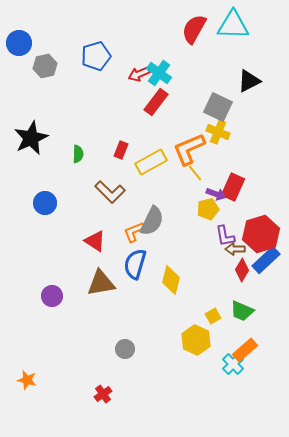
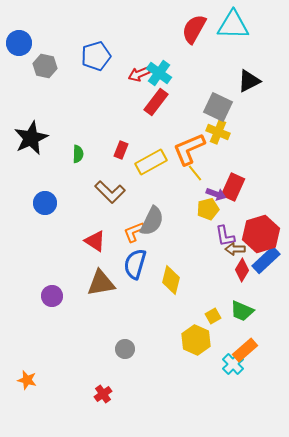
gray hexagon at (45, 66): rotated 25 degrees clockwise
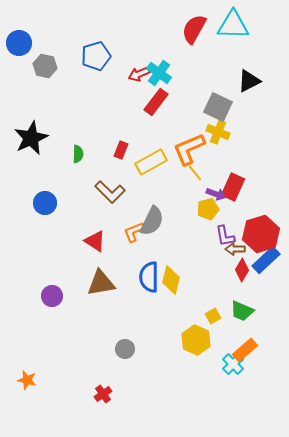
blue semicircle at (135, 264): moved 14 px right, 13 px down; rotated 16 degrees counterclockwise
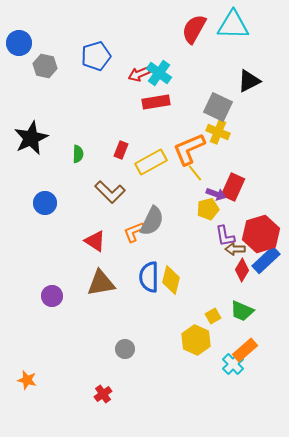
red rectangle at (156, 102): rotated 44 degrees clockwise
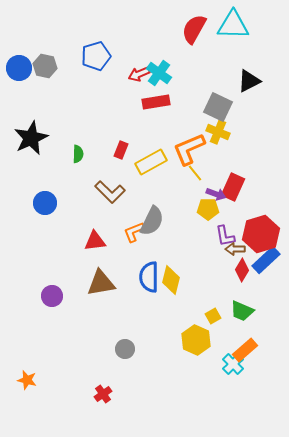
blue circle at (19, 43): moved 25 px down
yellow pentagon at (208, 209): rotated 15 degrees clockwise
red triangle at (95, 241): rotated 40 degrees counterclockwise
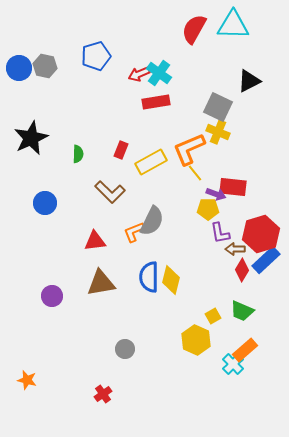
red rectangle at (233, 187): rotated 72 degrees clockwise
purple L-shape at (225, 236): moved 5 px left, 3 px up
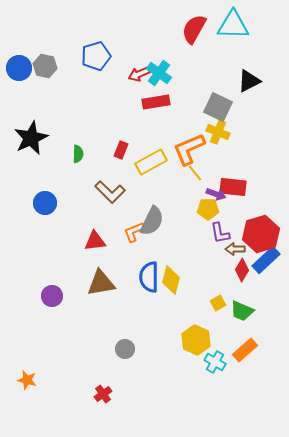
yellow square at (213, 316): moved 5 px right, 13 px up
cyan cross at (233, 364): moved 18 px left, 2 px up; rotated 15 degrees counterclockwise
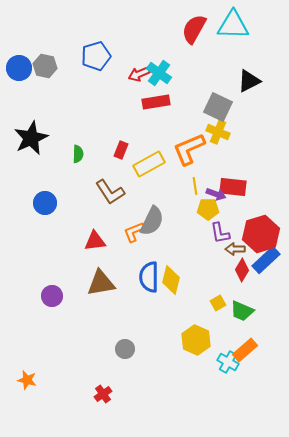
yellow rectangle at (151, 162): moved 2 px left, 2 px down
yellow line at (195, 173): moved 13 px down; rotated 30 degrees clockwise
brown L-shape at (110, 192): rotated 12 degrees clockwise
cyan cross at (215, 362): moved 13 px right
